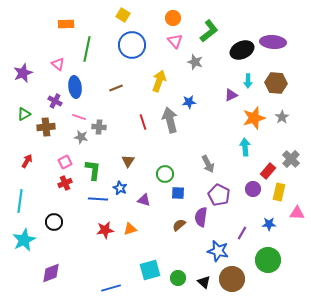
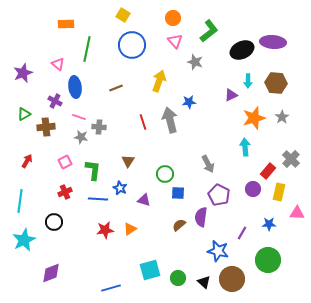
red cross at (65, 183): moved 9 px down
orange triangle at (130, 229): rotated 16 degrees counterclockwise
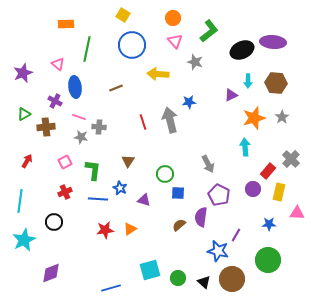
yellow arrow at (159, 81): moved 1 px left, 7 px up; rotated 105 degrees counterclockwise
purple line at (242, 233): moved 6 px left, 2 px down
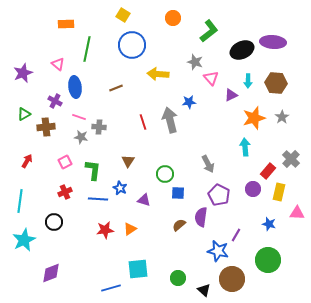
pink triangle at (175, 41): moved 36 px right, 37 px down
blue star at (269, 224): rotated 16 degrees clockwise
cyan square at (150, 270): moved 12 px left, 1 px up; rotated 10 degrees clockwise
black triangle at (204, 282): moved 8 px down
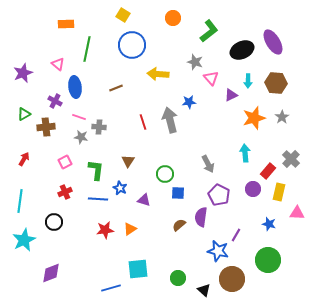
purple ellipse at (273, 42): rotated 55 degrees clockwise
cyan arrow at (245, 147): moved 6 px down
red arrow at (27, 161): moved 3 px left, 2 px up
green L-shape at (93, 170): moved 3 px right
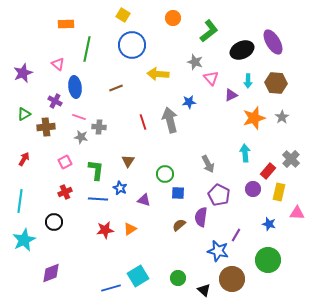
cyan square at (138, 269): moved 7 px down; rotated 25 degrees counterclockwise
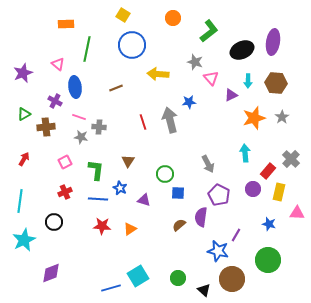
purple ellipse at (273, 42): rotated 40 degrees clockwise
red star at (105, 230): moved 3 px left, 4 px up; rotated 12 degrees clockwise
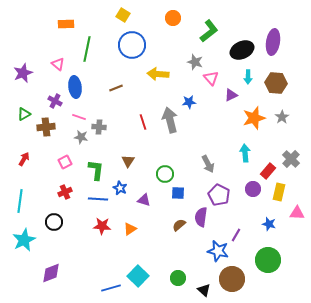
cyan arrow at (248, 81): moved 4 px up
cyan square at (138, 276): rotated 15 degrees counterclockwise
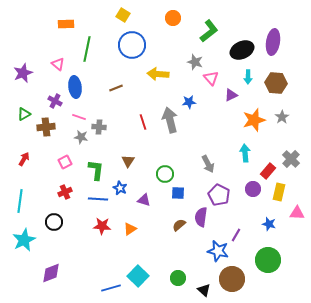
orange star at (254, 118): moved 2 px down
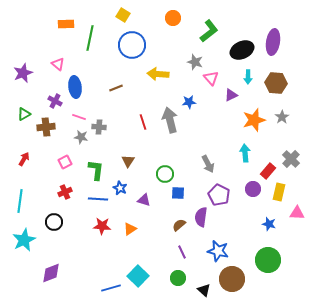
green line at (87, 49): moved 3 px right, 11 px up
purple line at (236, 235): moved 54 px left, 17 px down; rotated 56 degrees counterclockwise
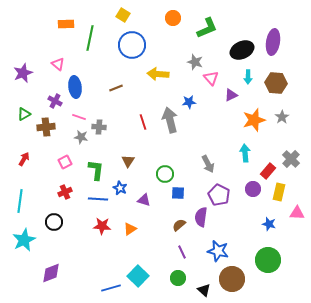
green L-shape at (209, 31): moved 2 px left, 3 px up; rotated 15 degrees clockwise
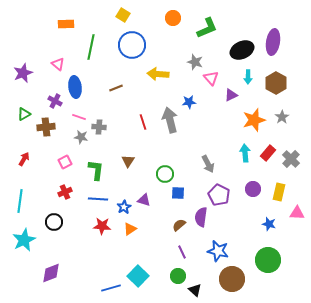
green line at (90, 38): moved 1 px right, 9 px down
brown hexagon at (276, 83): rotated 25 degrees clockwise
red rectangle at (268, 171): moved 18 px up
blue star at (120, 188): moved 4 px right, 19 px down; rotated 16 degrees clockwise
green circle at (178, 278): moved 2 px up
black triangle at (204, 290): moved 9 px left
